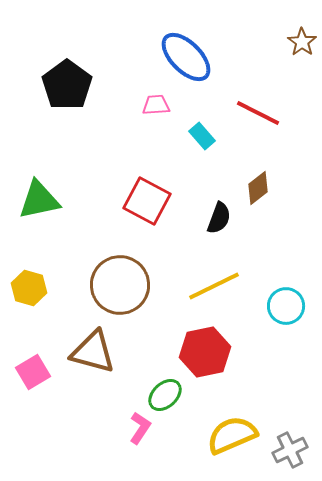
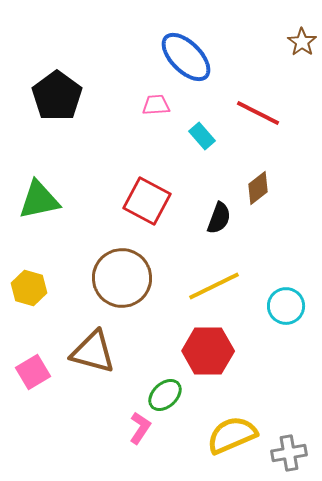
black pentagon: moved 10 px left, 11 px down
brown circle: moved 2 px right, 7 px up
red hexagon: moved 3 px right, 1 px up; rotated 12 degrees clockwise
gray cross: moved 1 px left, 3 px down; rotated 16 degrees clockwise
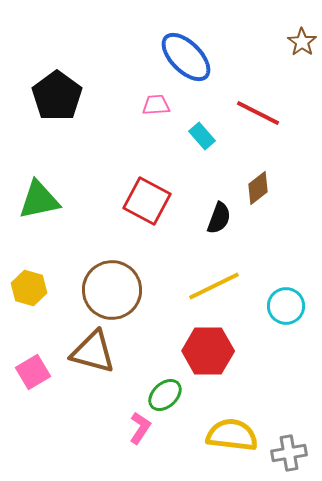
brown circle: moved 10 px left, 12 px down
yellow semicircle: rotated 30 degrees clockwise
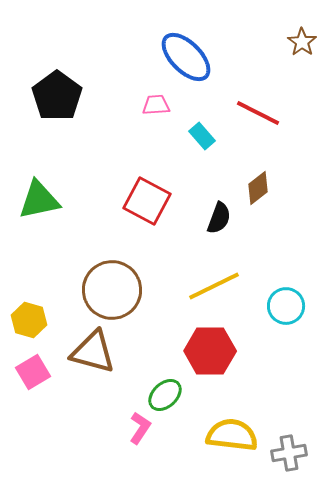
yellow hexagon: moved 32 px down
red hexagon: moved 2 px right
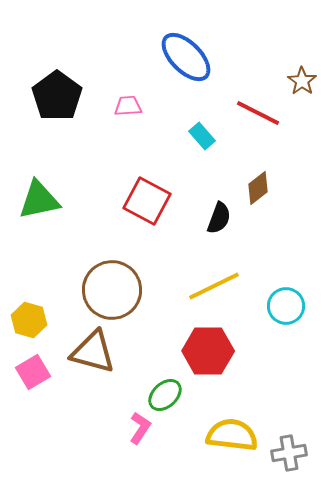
brown star: moved 39 px down
pink trapezoid: moved 28 px left, 1 px down
red hexagon: moved 2 px left
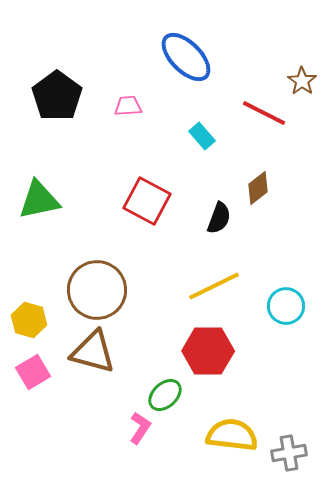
red line: moved 6 px right
brown circle: moved 15 px left
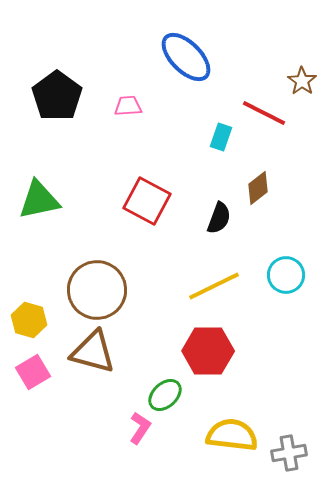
cyan rectangle: moved 19 px right, 1 px down; rotated 60 degrees clockwise
cyan circle: moved 31 px up
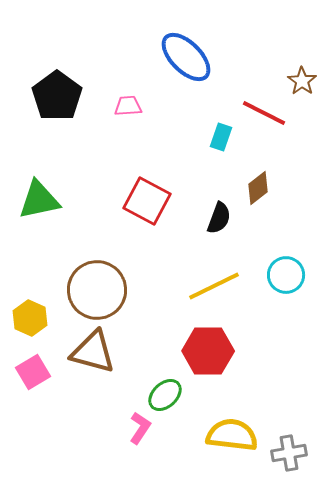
yellow hexagon: moved 1 px right, 2 px up; rotated 8 degrees clockwise
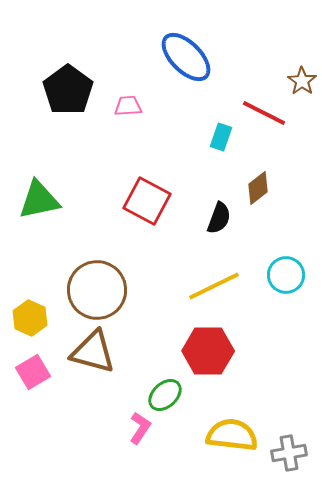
black pentagon: moved 11 px right, 6 px up
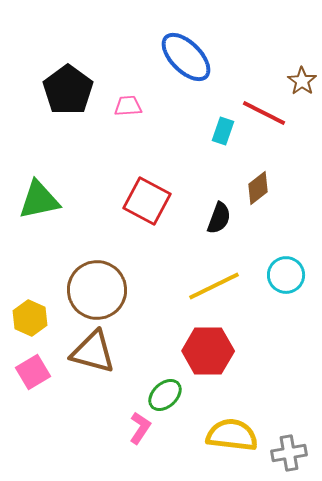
cyan rectangle: moved 2 px right, 6 px up
